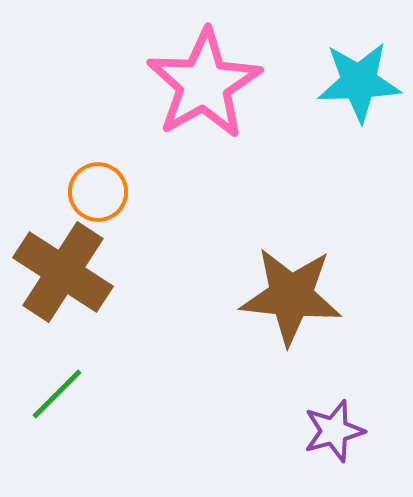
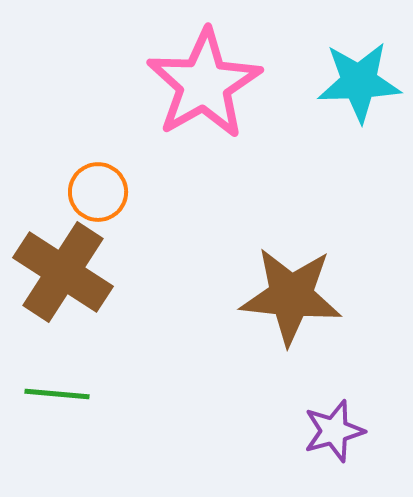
green line: rotated 50 degrees clockwise
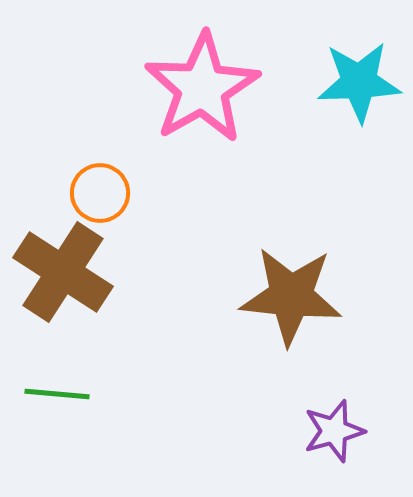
pink star: moved 2 px left, 4 px down
orange circle: moved 2 px right, 1 px down
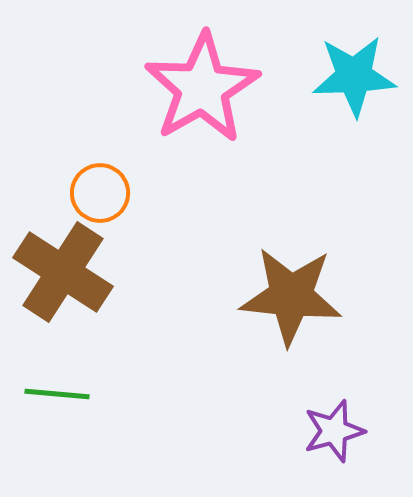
cyan star: moved 5 px left, 6 px up
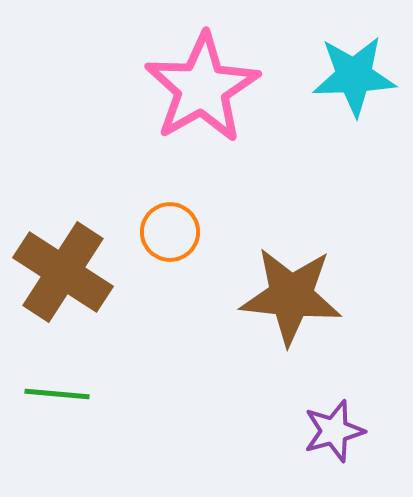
orange circle: moved 70 px right, 39 px down
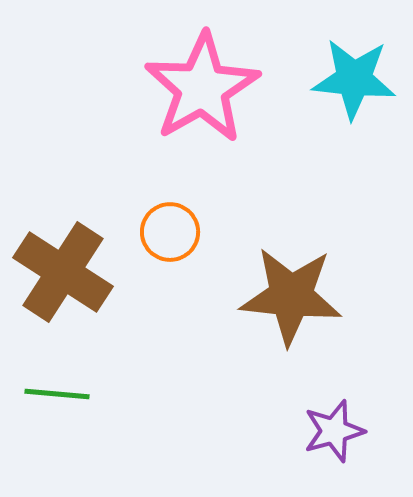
cyan star: moved 3 px down; rotated 8 degrees clockwise
